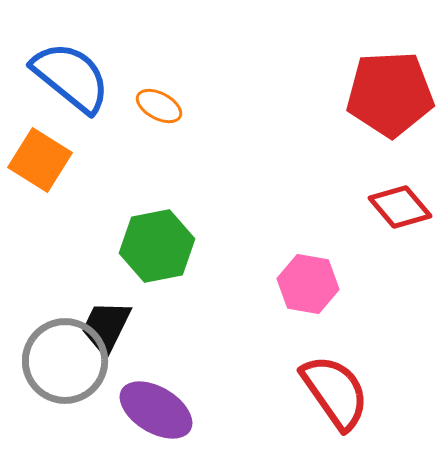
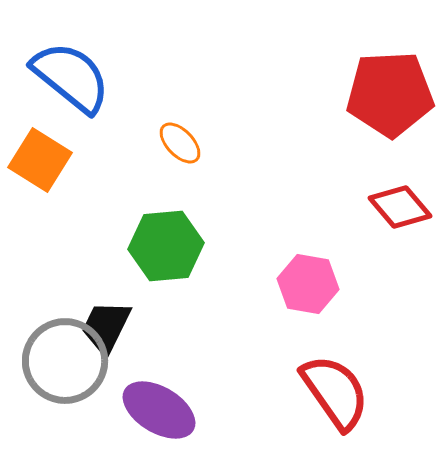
orange ellipse: moved 21 px right, 37 px down; rotated 18 degrees clockwise
green hexagon: moved 9 px right; rotated 6 degrees clockwise
purple ellipse: moved 3 px right
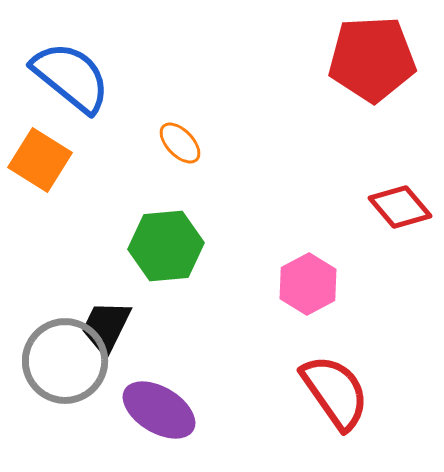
red pentagon: moved 18 px left, 35 px up
pink hexagon: rotated 22 degrees clockwise
